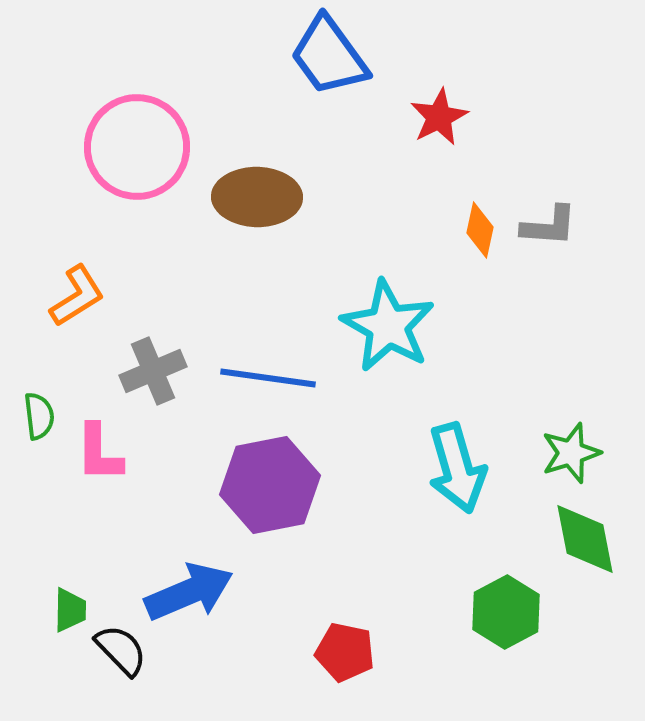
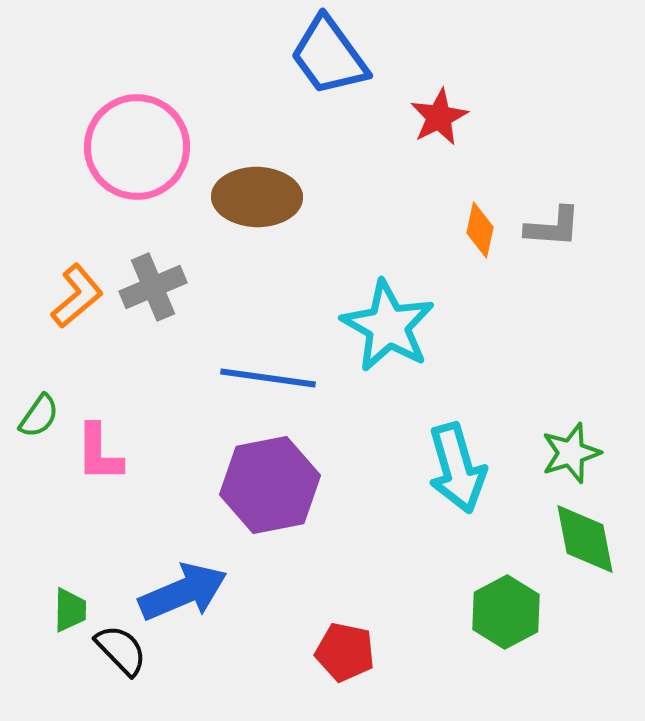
gray L-shape: moved 4 px right, 1 px down
orange L-shape: rotated 8 degrees counterclockwise
gray cross: moved 84 px up
green semicircle: rotated 42 degrees clockwise
blue arrow: moved 6 px left
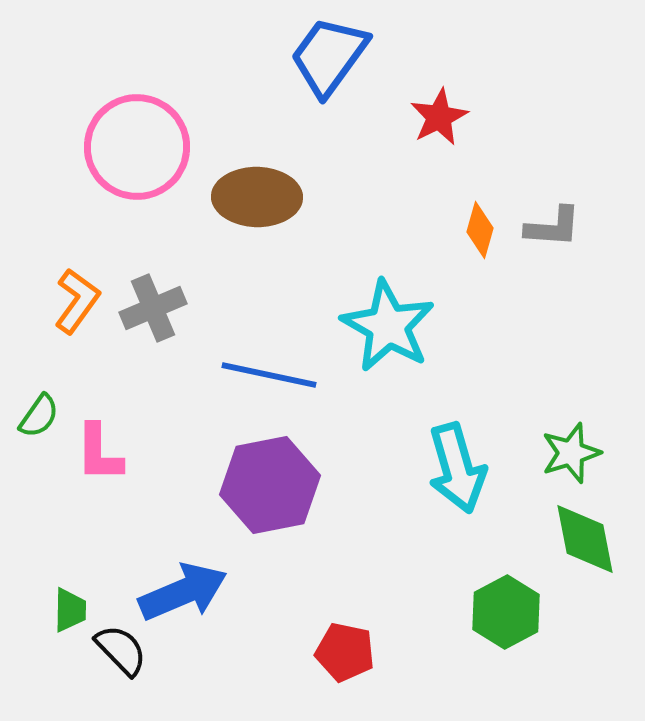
blue trapezoid: rotated 72 degrees clockwise
orange diamond: rotated 4 degrees clockwise
gray cross: moved 21 px down
orange L-shape: moved 5 px down; rotated 14 degrees counterclockwise
blue line: moved 1 px right, 3 px up; rotated 4 degrees clockwise
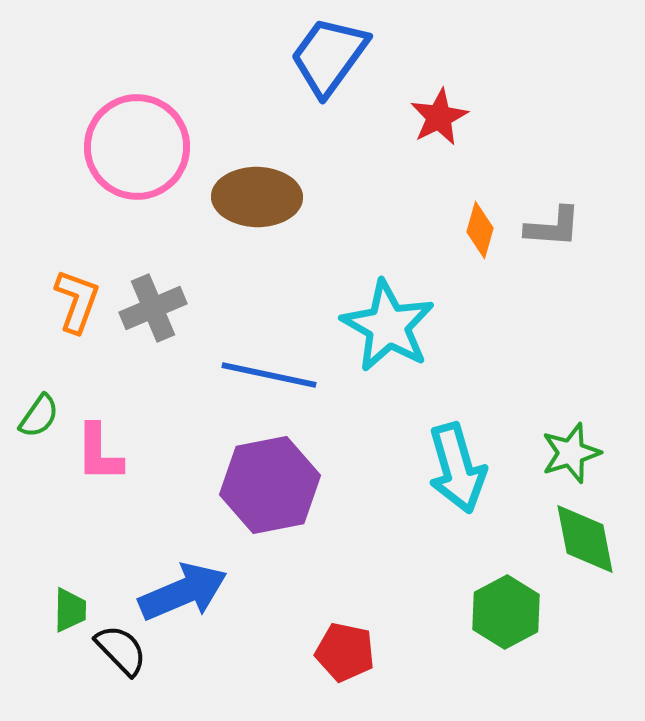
orange L-shape: rotated 16 degrees counterclockwise
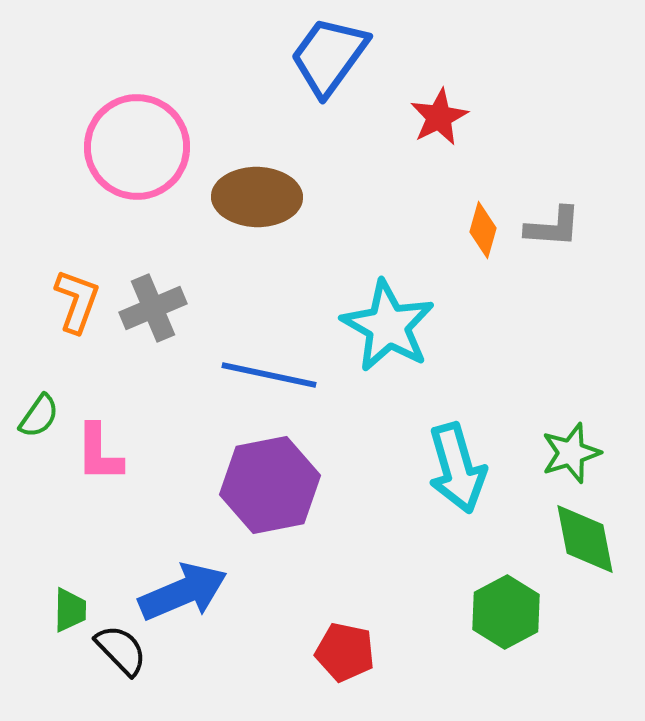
orange diamond: moved 3 px right
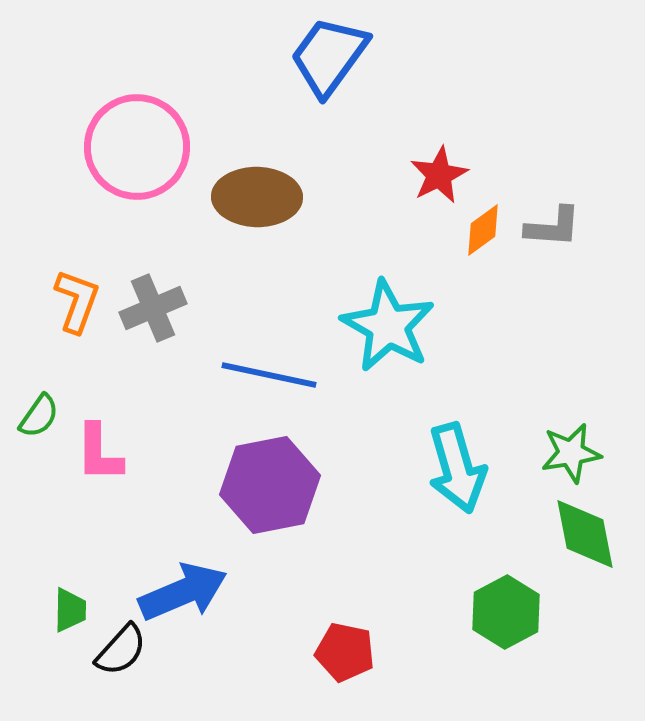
red star: moved 58 px down
orange diamond: rotated 38 degrees clockwise
green star: rotated 8 degrees clockwise
green diamond: moved 5 px up
black semicircle: rotated 86 degrees clockwise
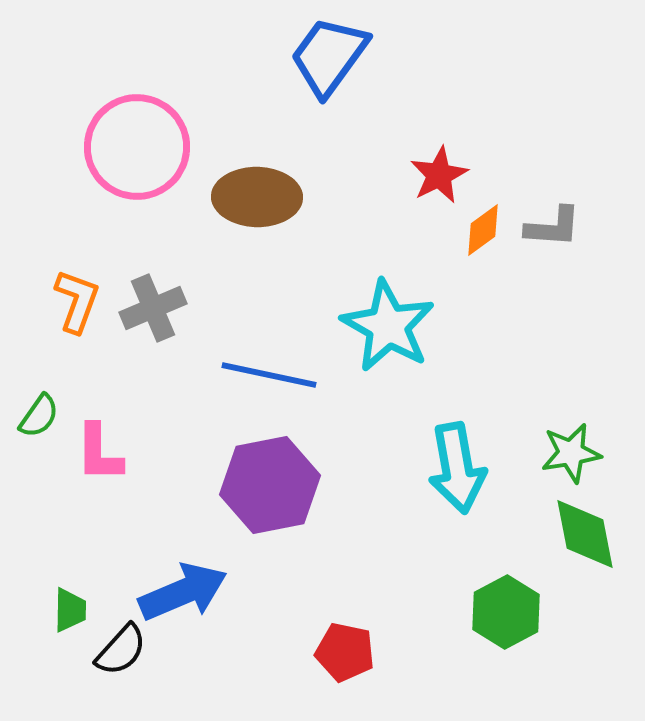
cyan arrow: rotated 6 degrees clockwise
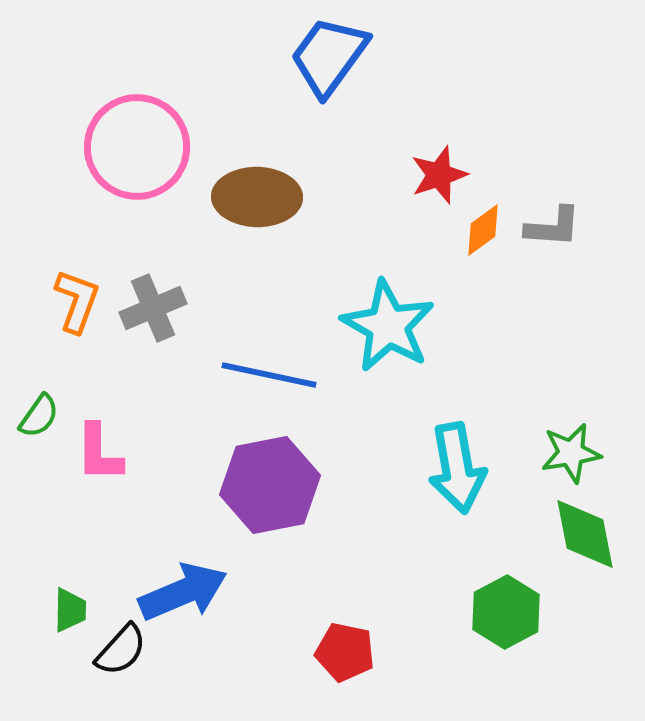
red star: rotated 8 degrees clockwise
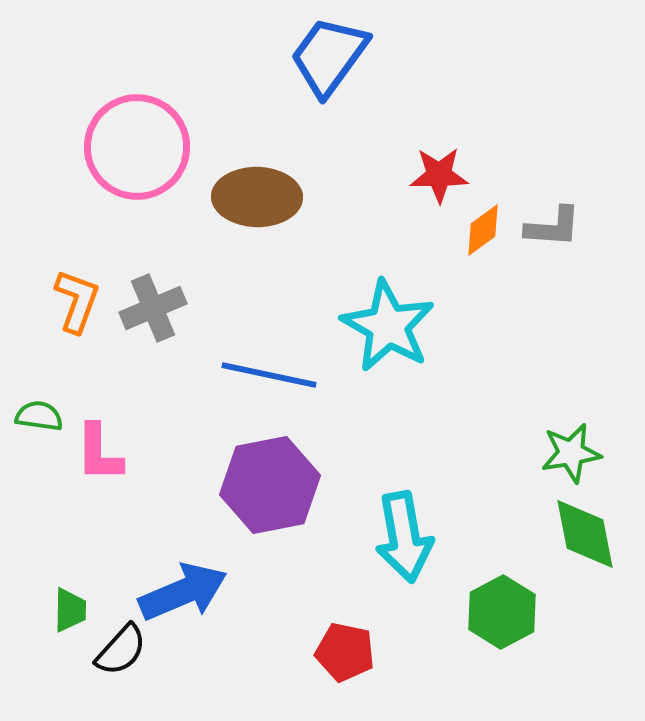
red star: rotated 18 degrees clockwise
green semicircle: rotated 117 degrees counterclockwise
cyan arrow: moved 53 px left, 69 px down
green hexagon: moved 4 px left
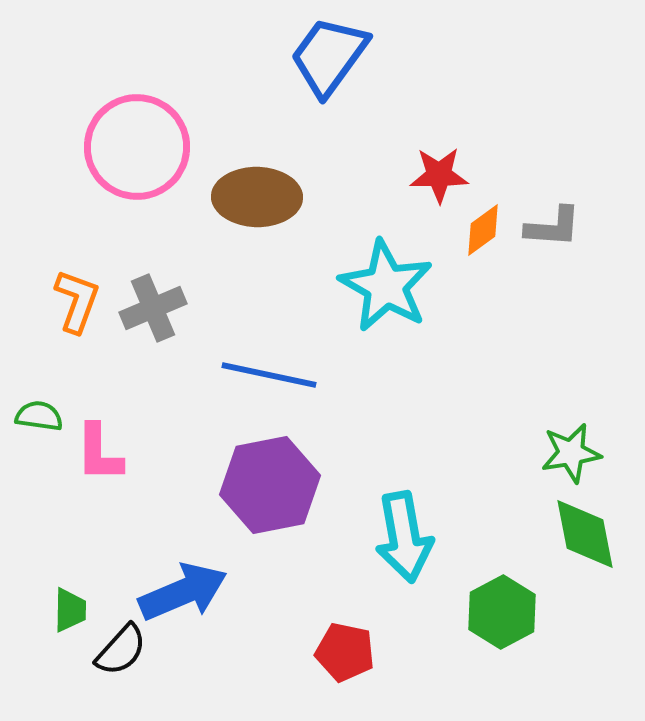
cyan star: moved 2 px left, 40 px up
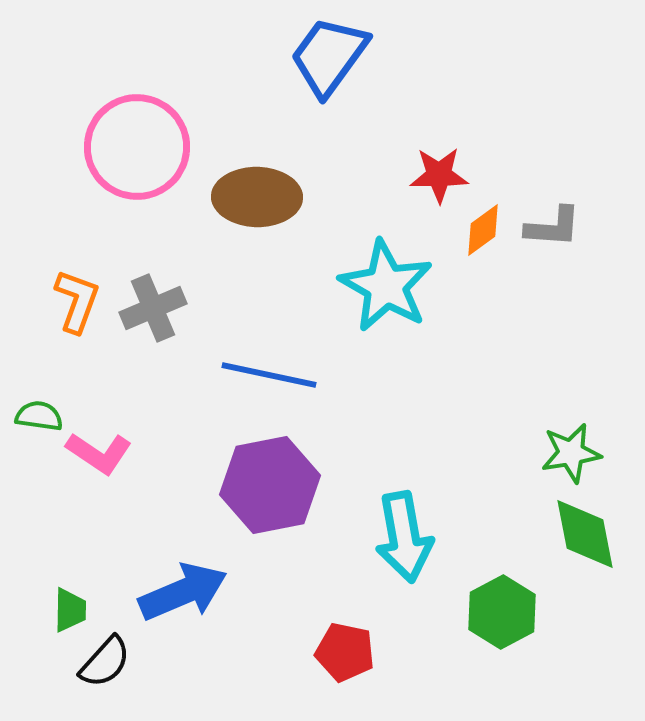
pink L-shape: rotated 56 degrees counterclockwise
black semicircle: moved 16 px left, 12 px down
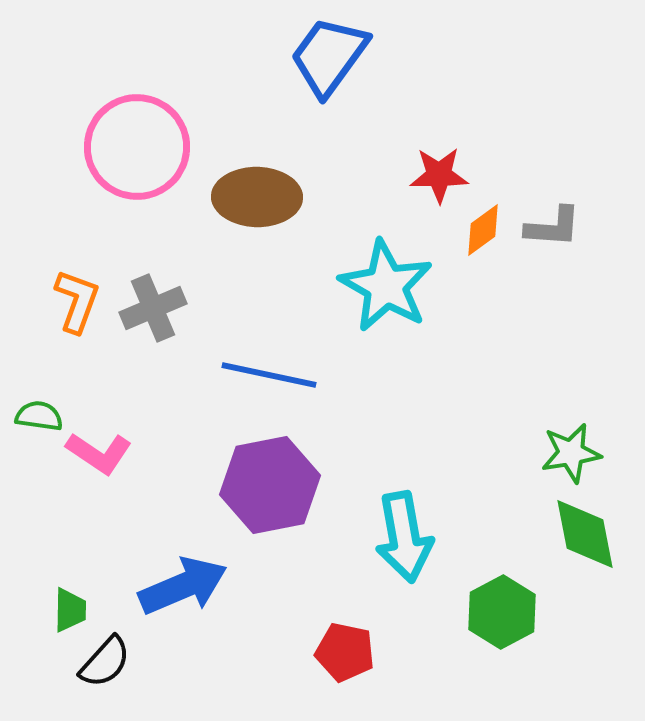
blue arrow: moved 6 px up
